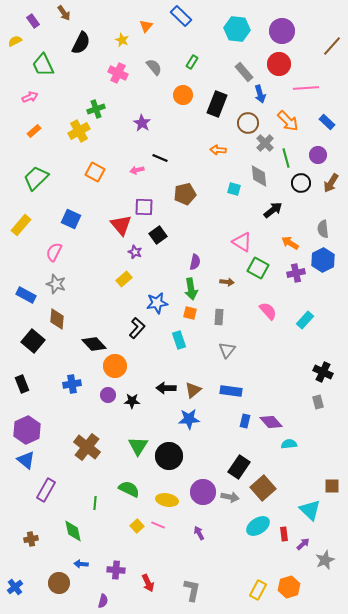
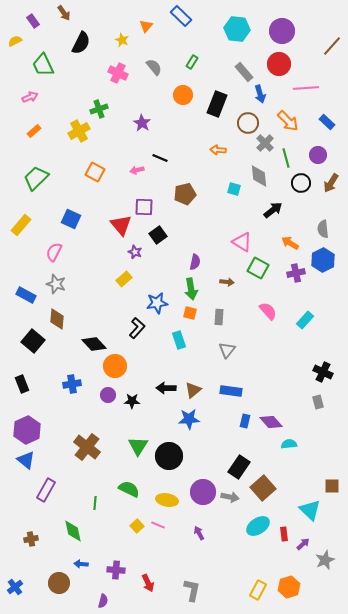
green cross at (96, 109): moved 3 px right
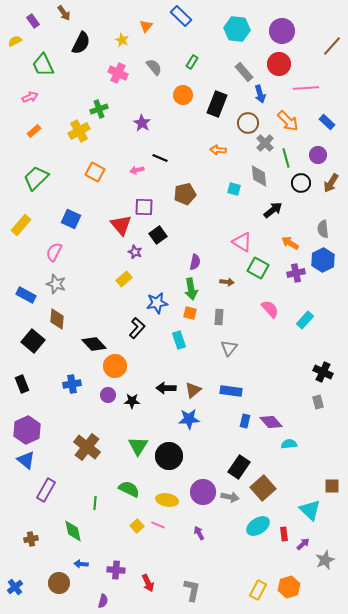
pink semicircle at (268, 311): moved 2 px right, 2 px up
gray triangle at (227, 350): moved 2 px right, 2 px up
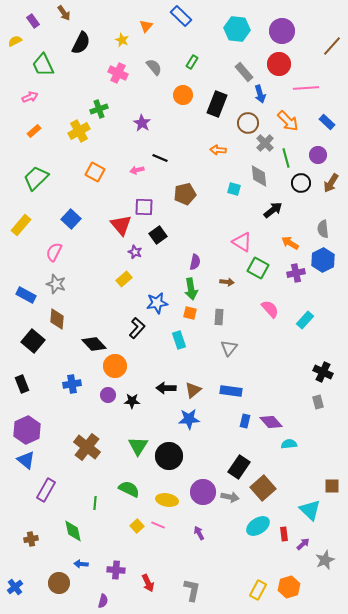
blue square at (71, 219): rotated 18 degrees clockwise
